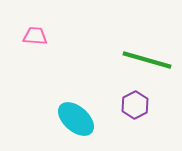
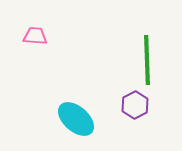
green line: rotated 72 degrees clockwise
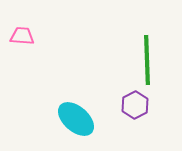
pink trapezoid: moved 13 px left
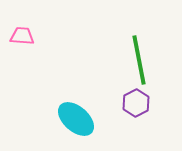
green line: moved 8 px left; rotated 9 degrees counterclockwise
purple hexagon: moved 1 px right, 2 px up
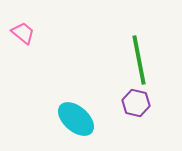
pink trapezoid: moved 1 px right, 3 px up; rotated 35 degrees clockwise
purple hexagon: rotated 20 degrees counterclockwise
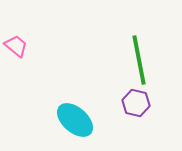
pink trapezoid: moved 7 px left, 13 px down
cyan ellipse: moved 1 px left, 1 px down
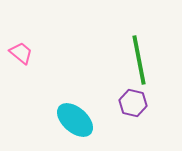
pink trapezoid: moved 5 px right, 7 px down
purple hexagon: moved 3 px left
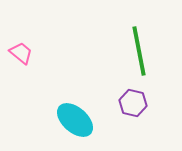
green line: moved 9 px up
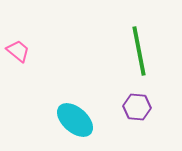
pink trapezoid: moved 3 px left, 2 px up
purple hexagon: moved 4 px right, 4 px down; rotated 8 degrees counterclockwise
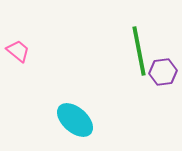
purple hexagon: moved 26 px right, 35 px up; rotated 12 degrees counterclockwise
